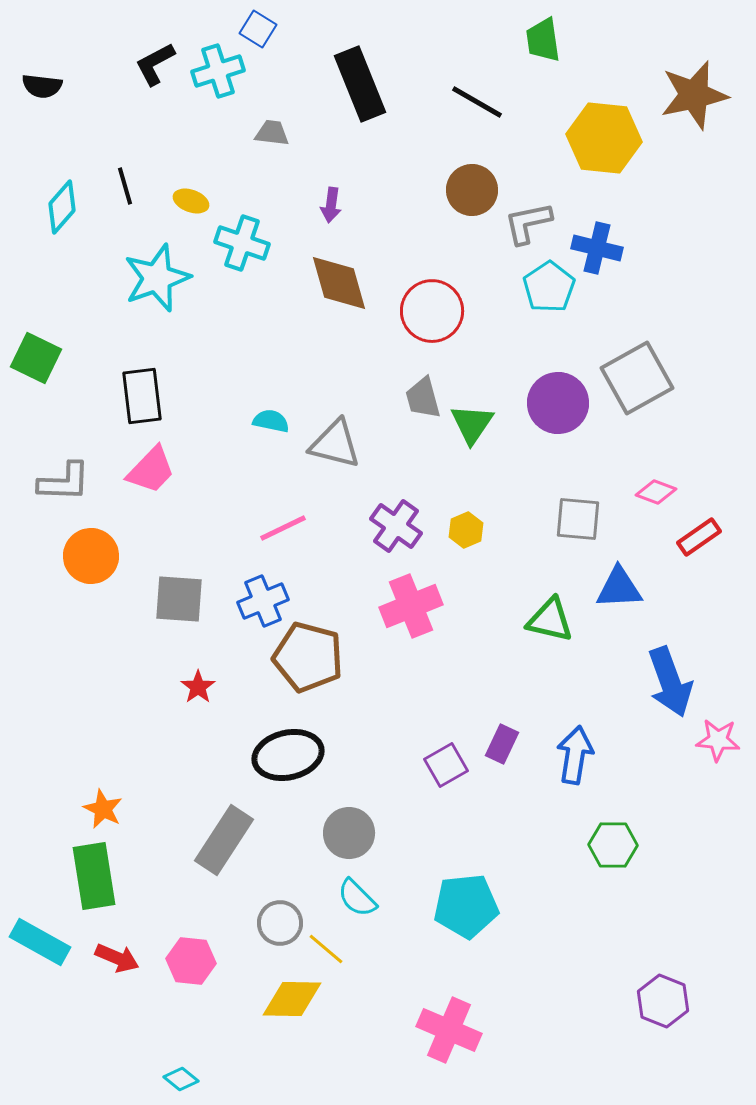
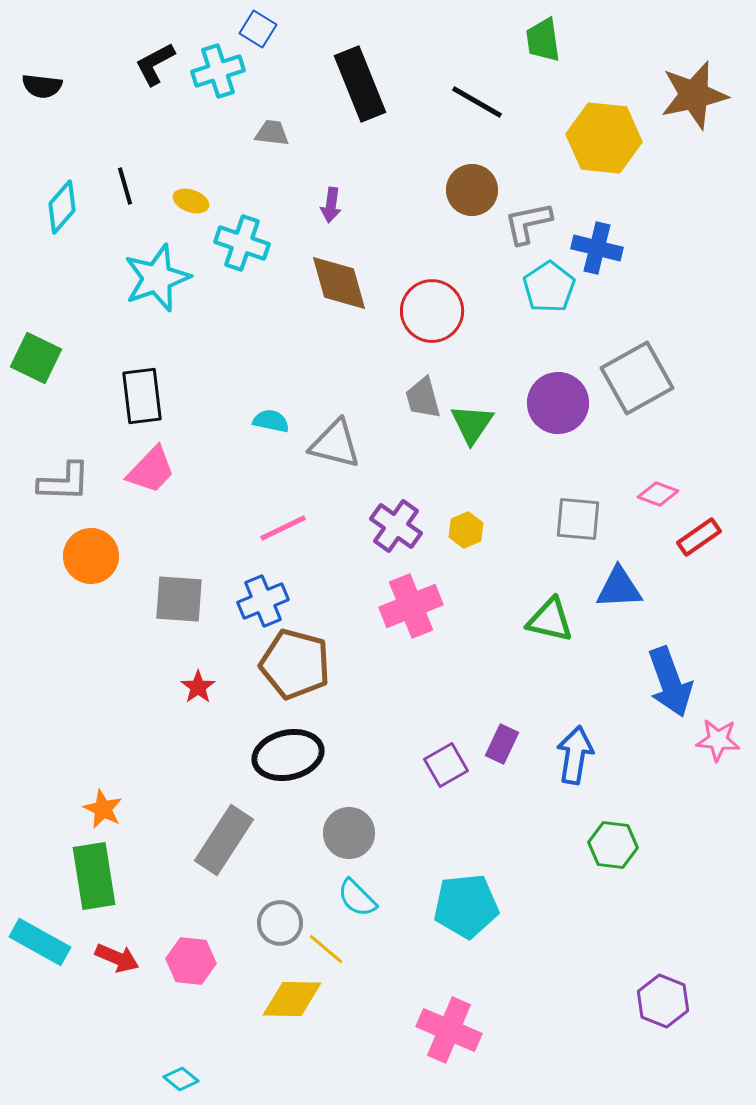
pink diamond at (656, 492): moved 2 px right, 2 px down
brown pentagon at (308, 657): moved 13 px left, 7 px down
green hexagon at (613, 845): rotated 6 degrees clockwise
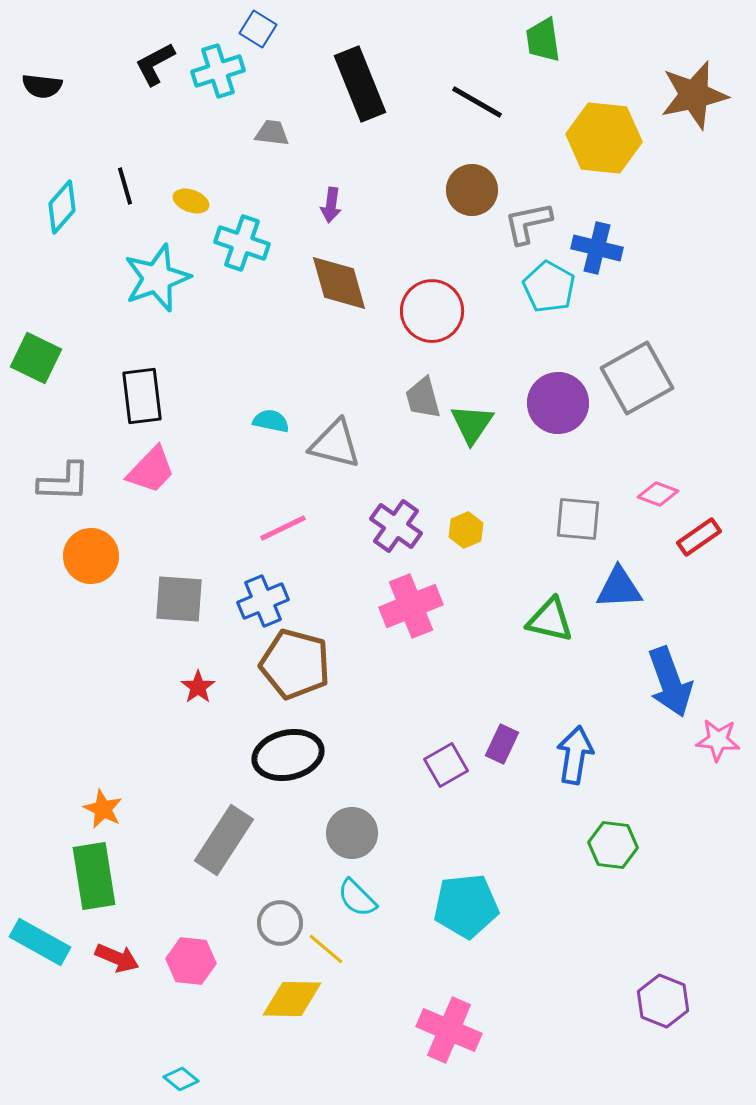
cyan pentagon at (549, 287): rotated 9 degrees counterclockwise
gray circle at (349, 833): moved 3 px right
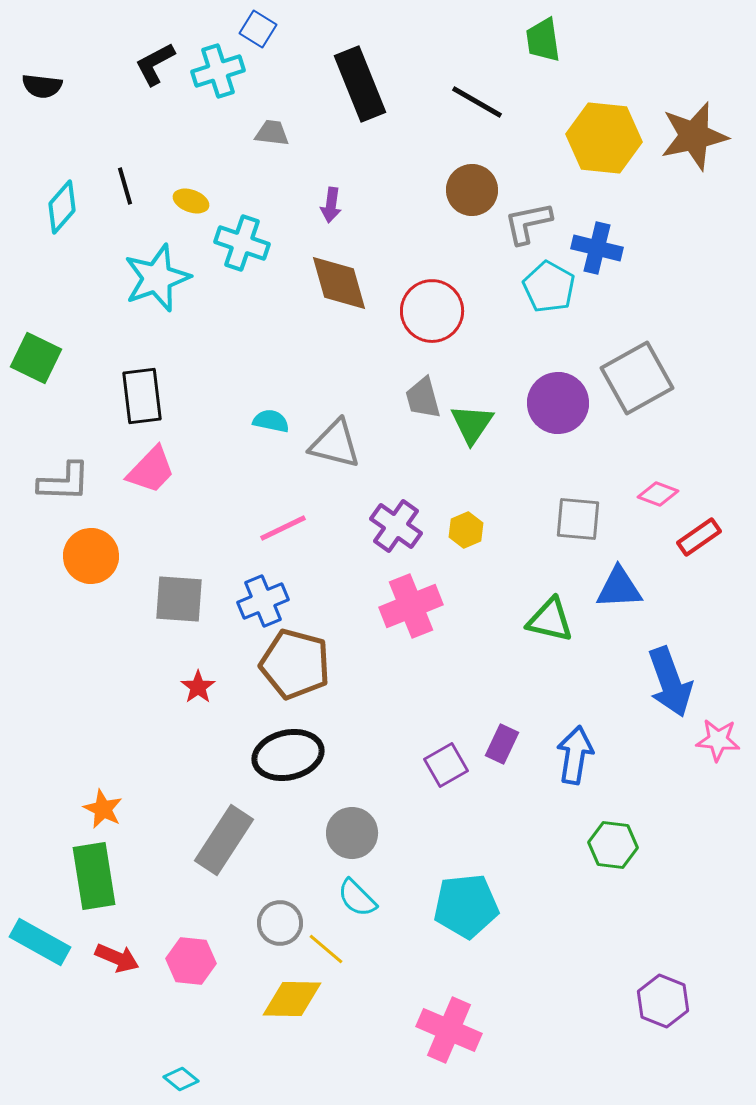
brown star at (694, 95): moved 41 px down
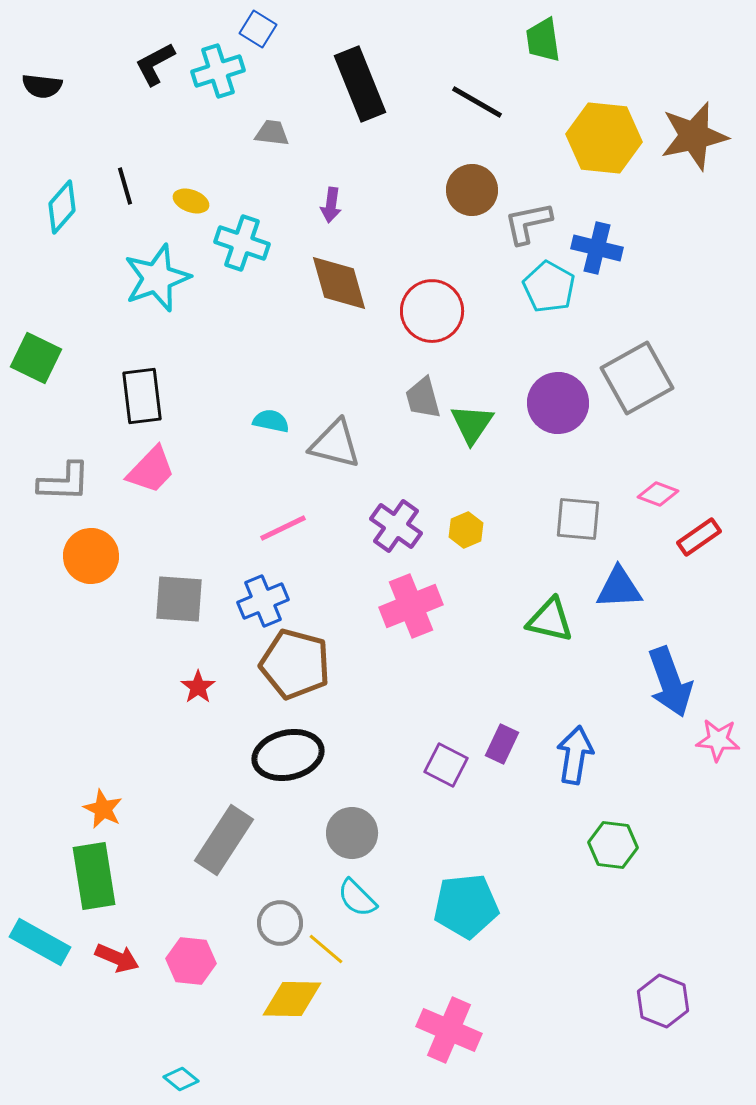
purple square at (446, 765): rotated 33 degrees counterclockwise
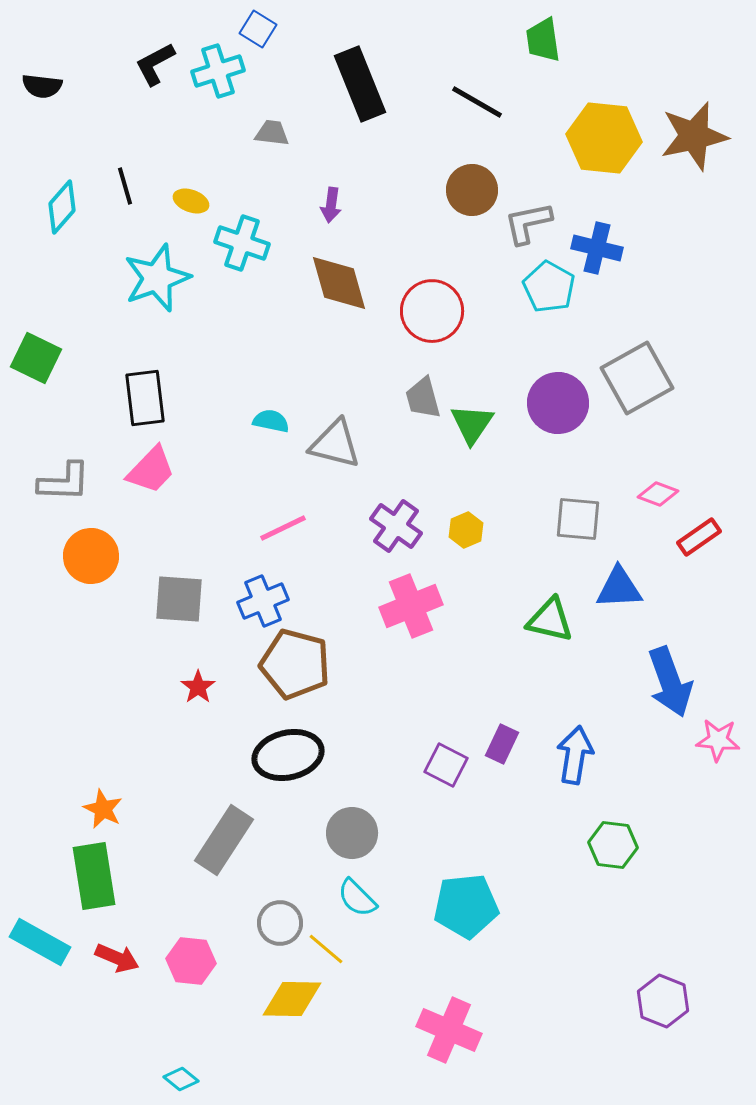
black rectangle at (142, 396): moved 3 px right, 2 px down
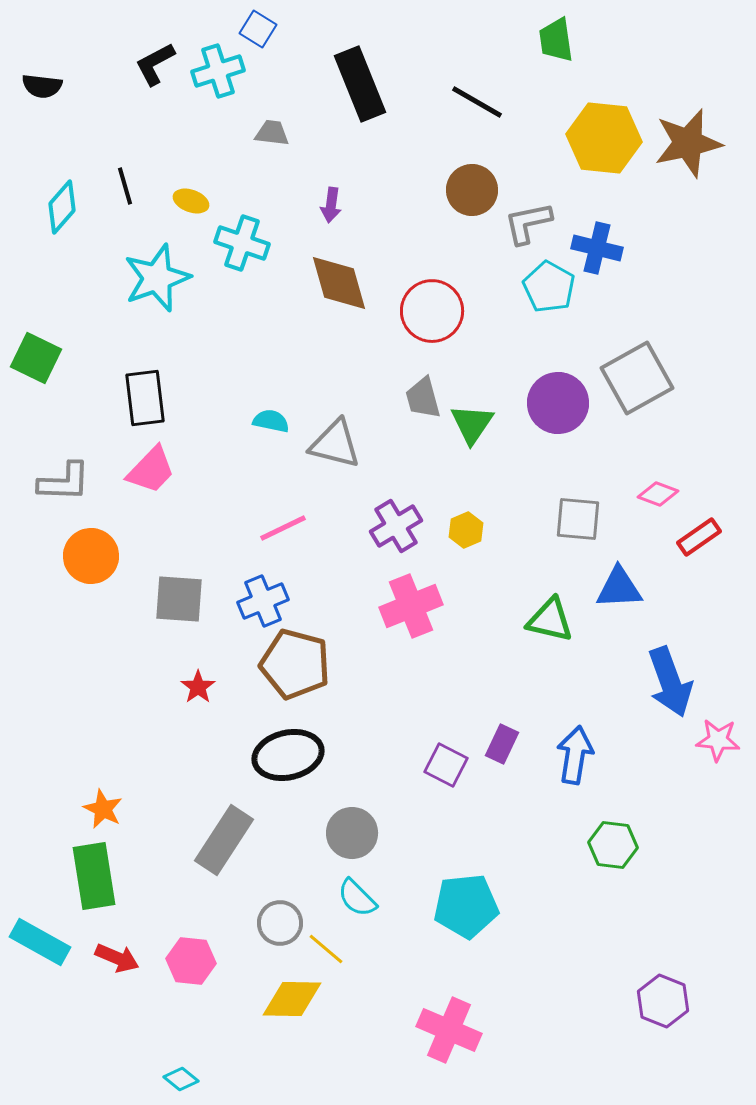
green trapezoid at (543, 40): moved 13 px right
brown star at (694, 136): moved 6 px left, 7 px down
purple cross at (396, 526): rotated 24 degrees clockwise
